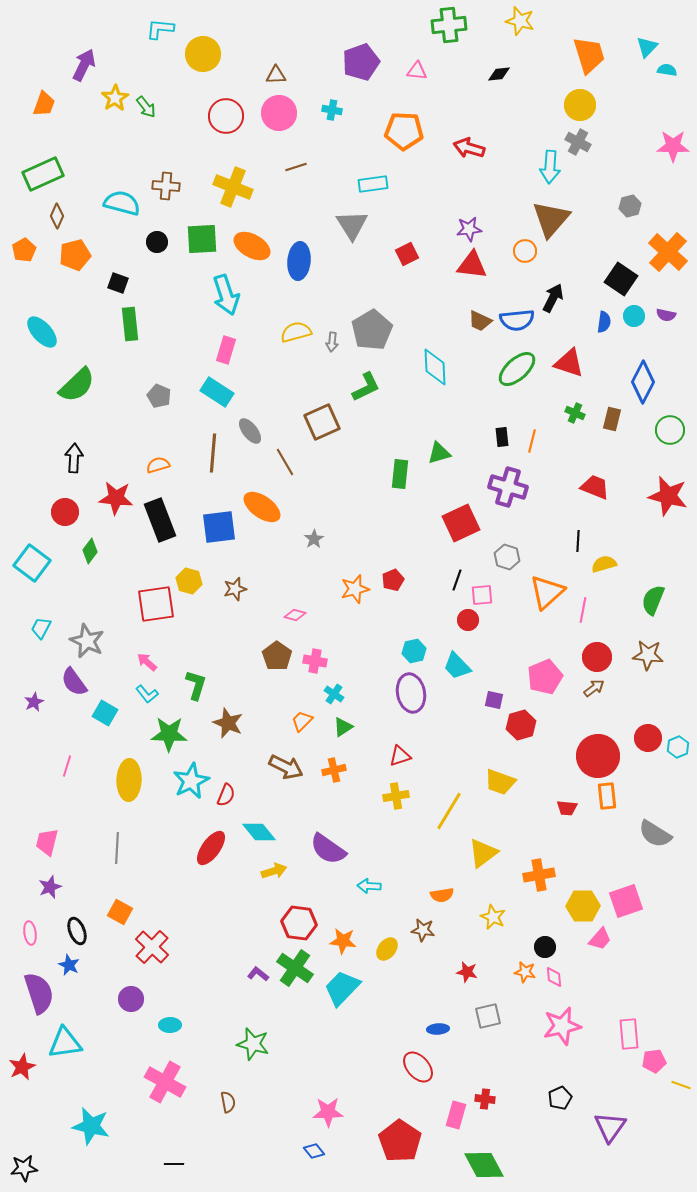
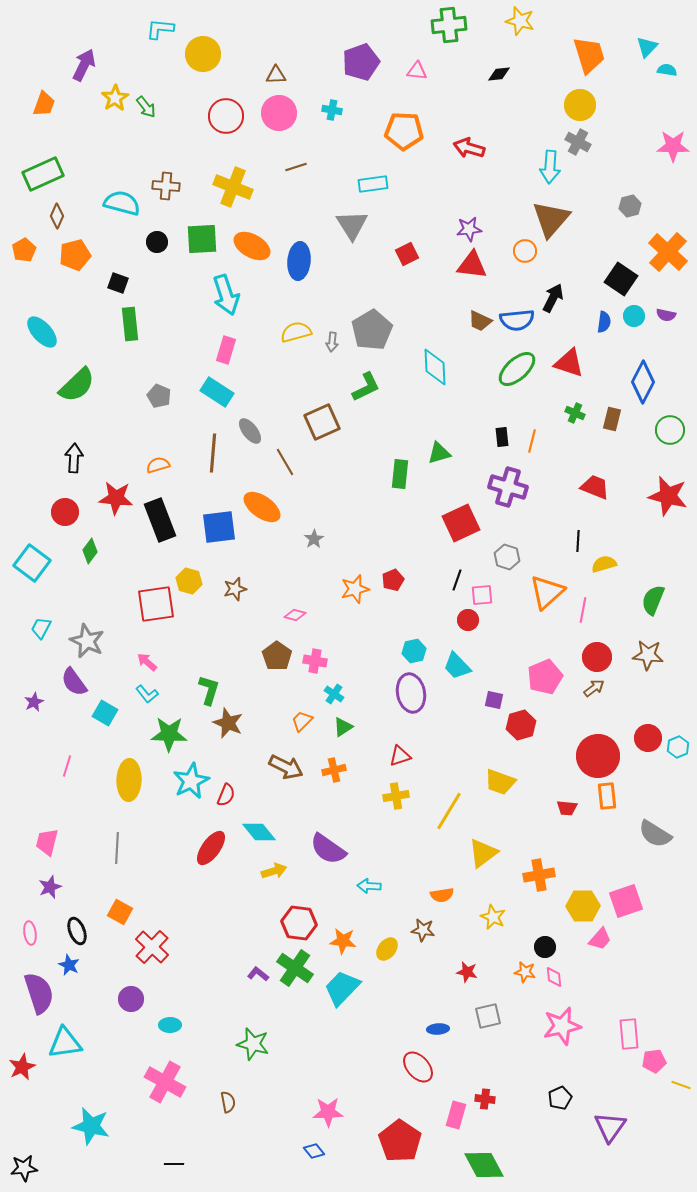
green L-shape at (196, 685): moved 13 px right, 5 px down
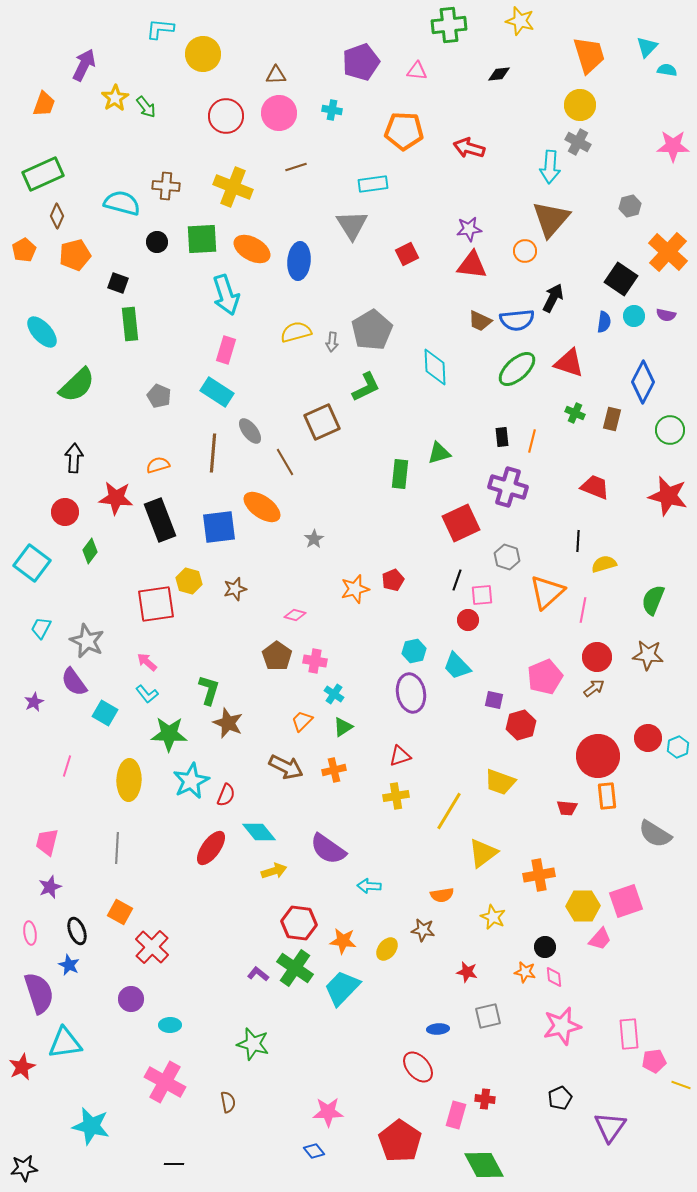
orange ellipse at (252, 246): moved 3 px down
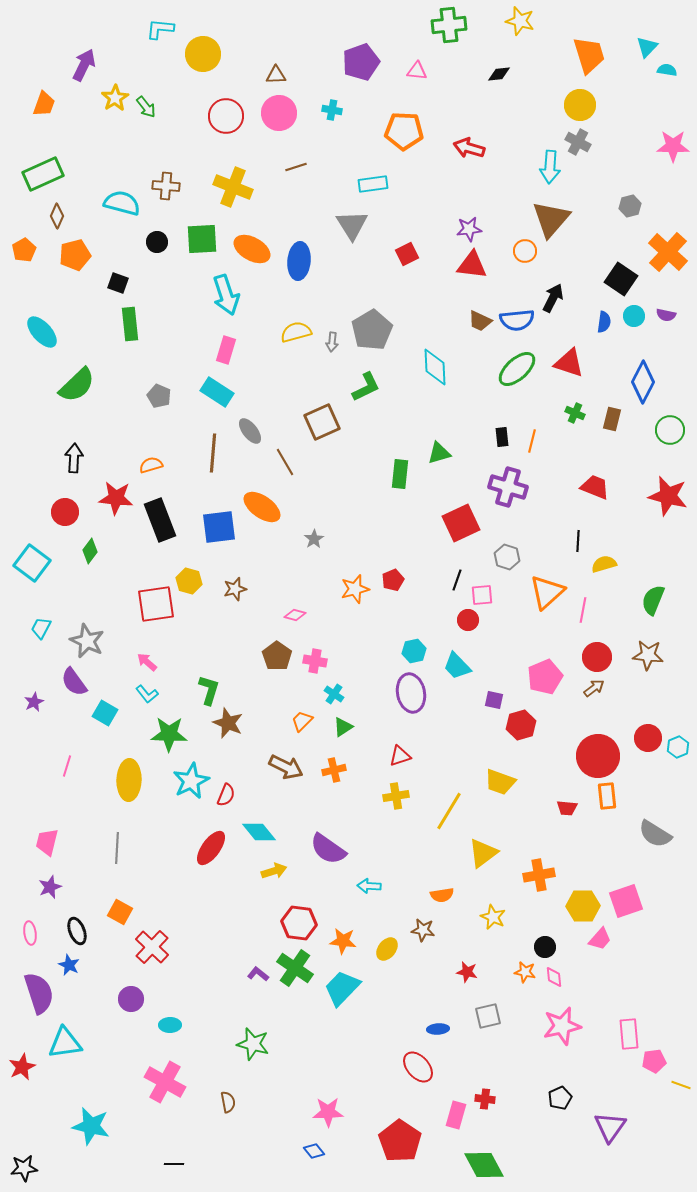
orange semicircle at (158, 465): moved 7 px left
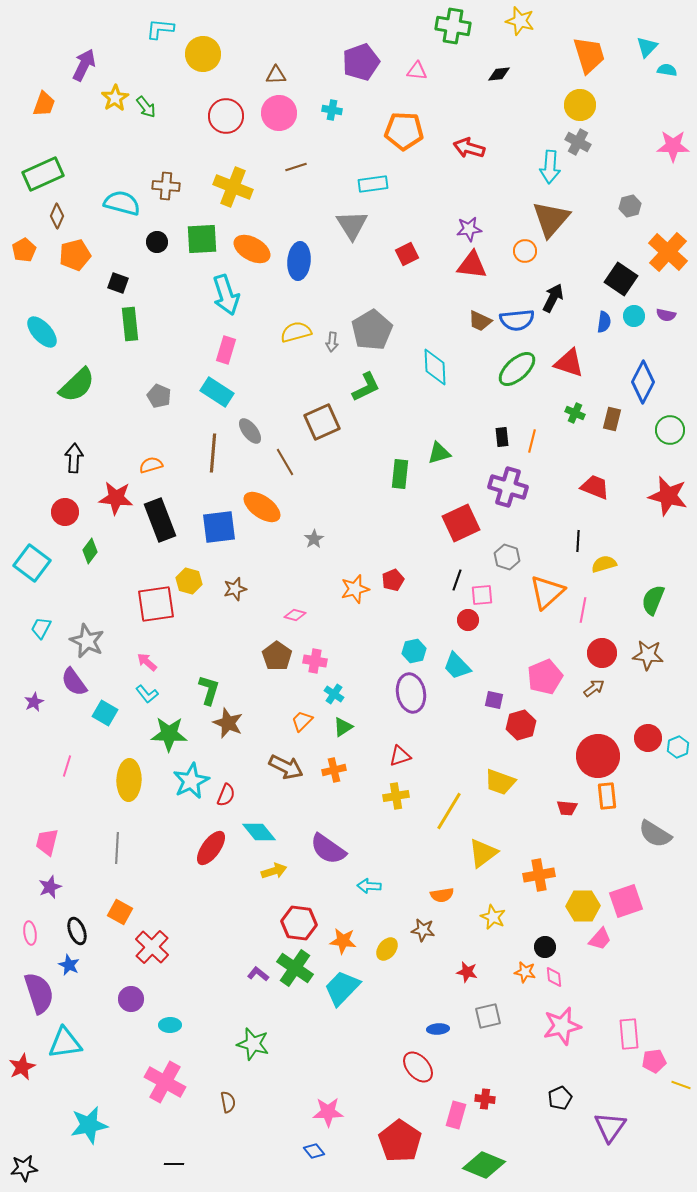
green cross at (449, 25): moved 4 px right, 1 px down; rotated 16 degrees clockwise
red circle at (597, 657): moved 5 px right, 4 px up
cyan star at (91, 1126): moved 2 px left, 1 px up; rotated 24 degrees counterclockwise
green diamond at (484, 1165): rotated 39 degrees counterclockwise
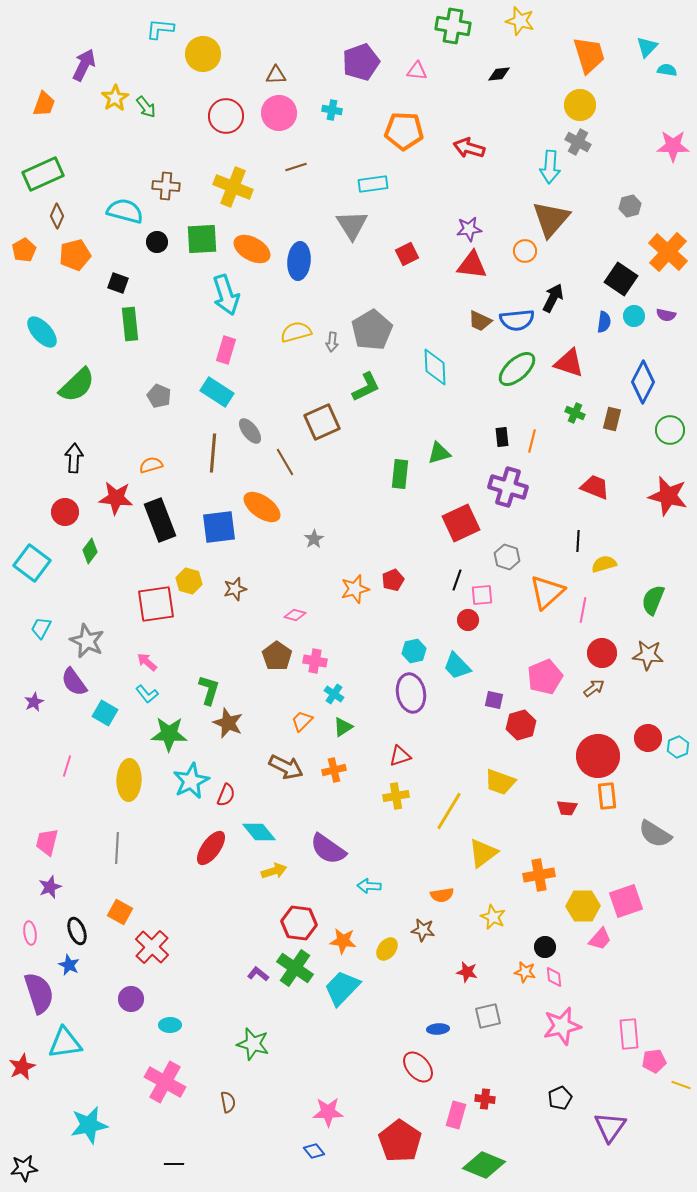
cyan semicircle at (122, 203): moved 3 px right, 8 px down
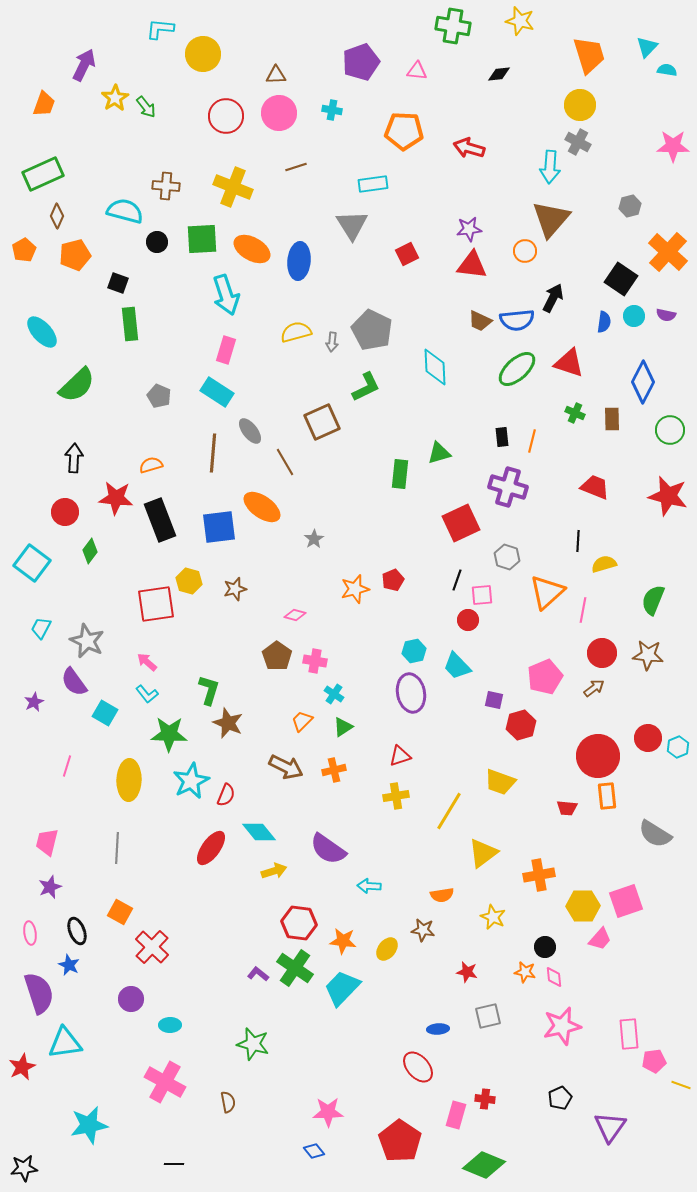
gray pentagon at (372, 330): rotated 15 degrees counterclockwise
brown rectangle at (612, 419): rotated 15 degrees counterclockwise
